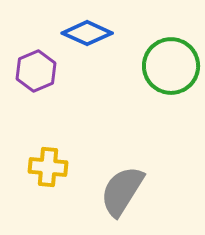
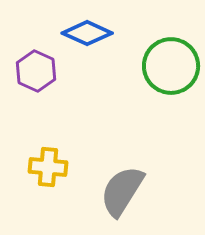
purple hexagon: rotated 12 degrees counterclockwise
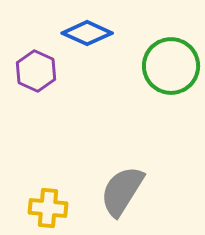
yellow cross: moved 41 px down
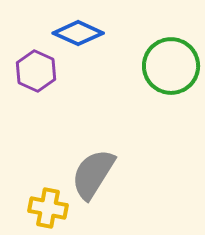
blue diamond: moved 9 px left
gray semicircle: moved 29 px left, 17 px up
yellow cross: rotated 6 degrees clockwise
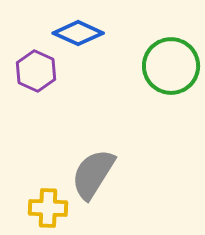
yellow cross: rotated 9 degrees counterclockwise
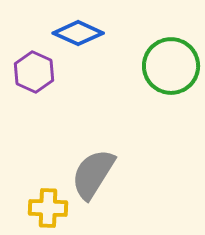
purple hexagon: moved 2 px left, 1 px down
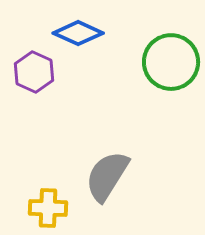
green circle: moved 4 px up
gray semicircle: moved 14 px right, 2 px down
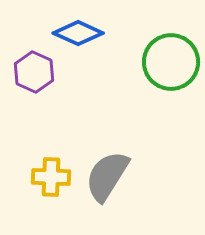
yellow cross: moved 3 px right, 31 px up
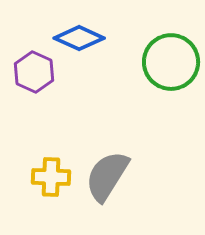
blue diamond: moved 1 px right, 5 px down
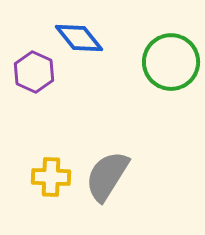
blue diamond: rotated 27 degrees clockwise
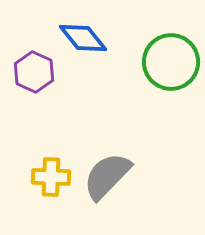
blue diamond: moved 4 px right
gray semicircle: rotated 12 degrees clockwise
